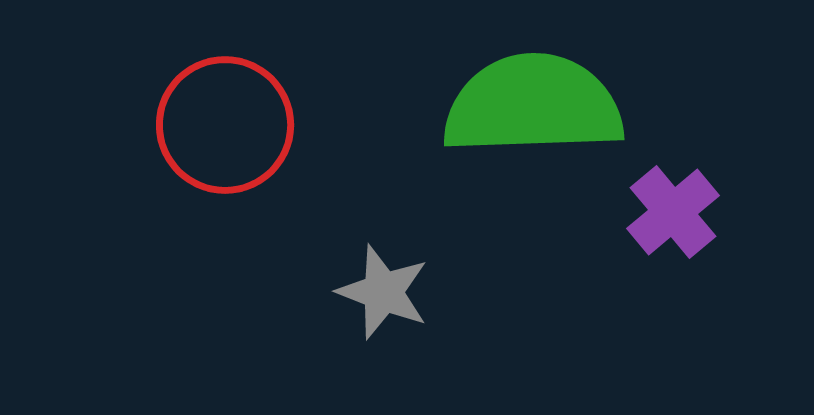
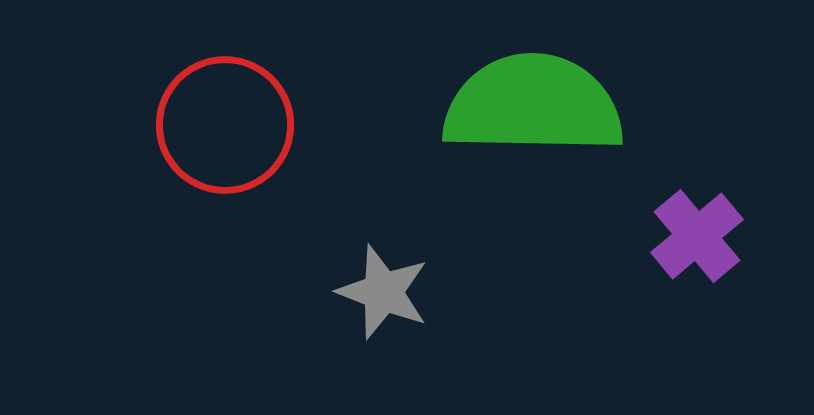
green semicircle: rotated 3 degrees clockwise
purple cross: moved 24 px right, 24 px down
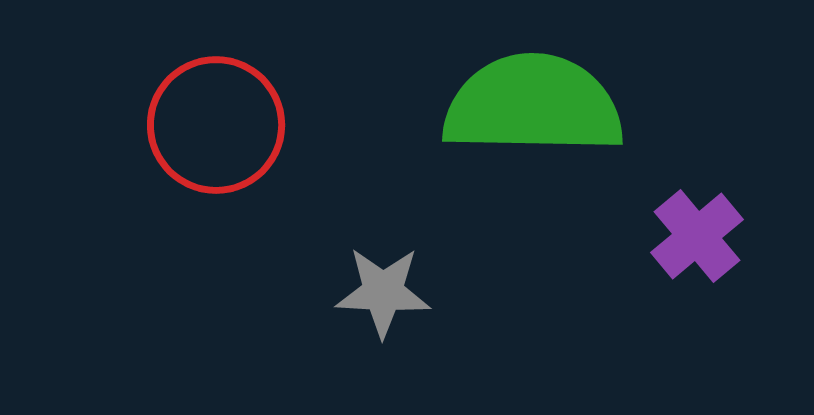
red circle: moved 9 px left
gray star: rotated 18 degrees counterclockwise
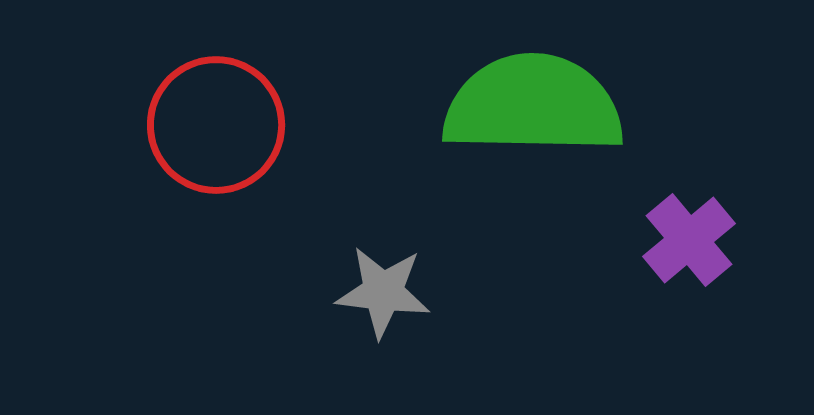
purple cross: moved 8 px left, 4 px down
gray star: rotated 4 degrees clockwise
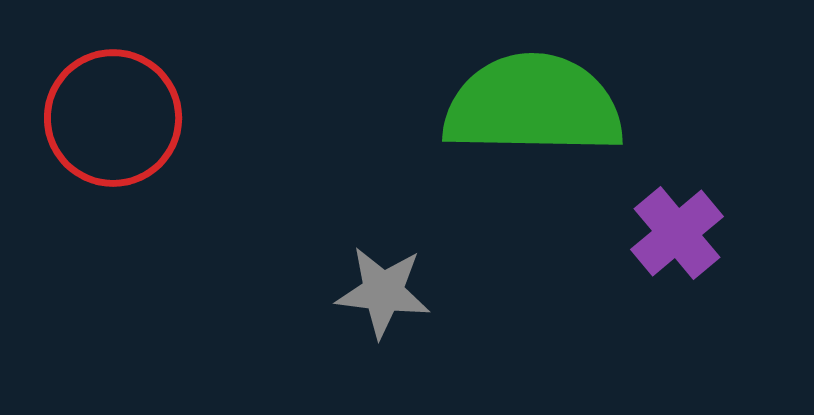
red circle: moved 103 px left, 7 px up
purple cross: moved 12 px left, 7 px up
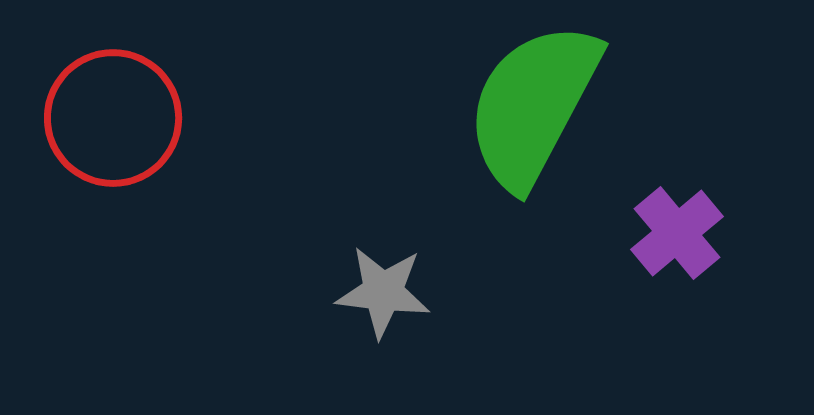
green semicircle: rotated 63 degrees counterclockwise
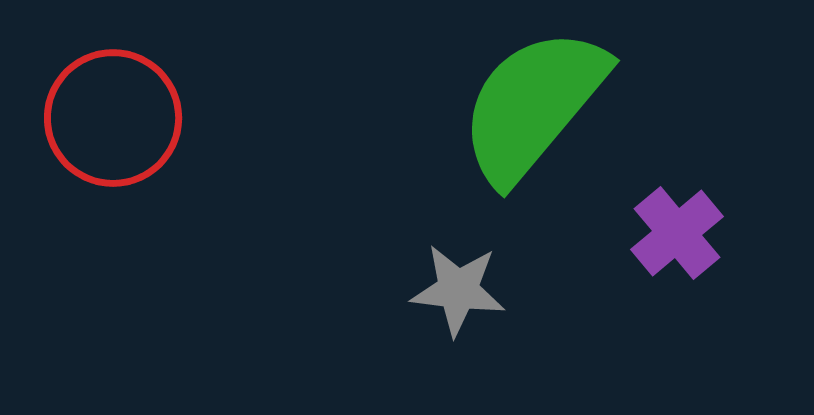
green semicircle: rotated 12 degrees clockwise
gray star: moved 75 px right, 2 px up
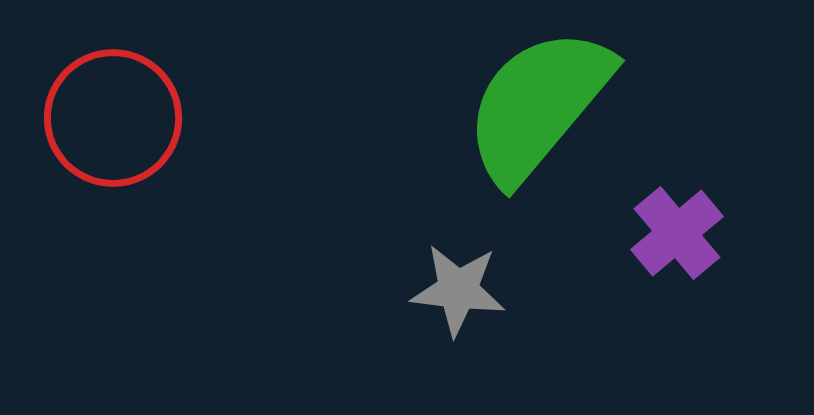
green semicircle: moved 5 px right
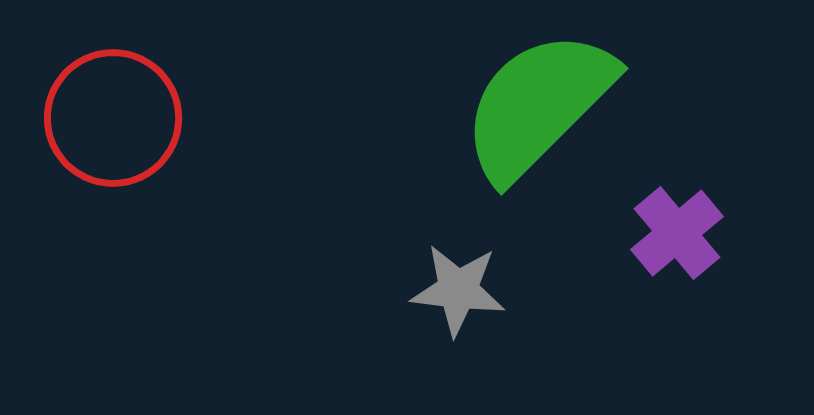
green semicircle: rotated 5 degrees clockwise
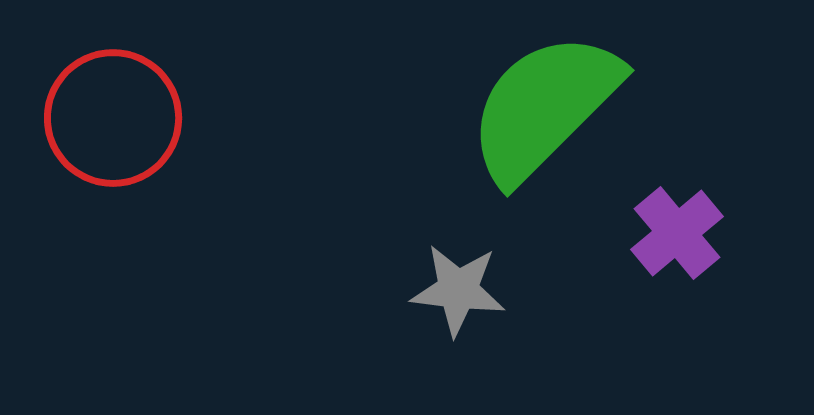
green semicircle: moved 6 px right, 2 px down
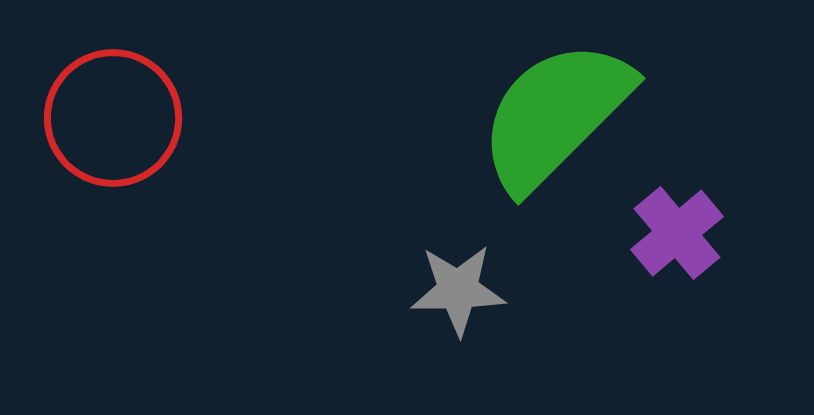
green semicircle: moved 11 px right, 8 px down
gray star: rotated 8 degrees counterclockwise
